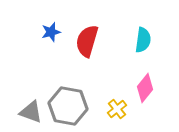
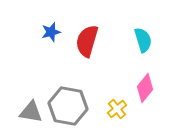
cyan semicircle: rotated 25 degrees counterclockwise
gray triangle: rotated 10 degrees counterclockwise
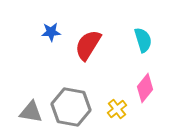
blue star: rotated 12 degrees clockwise
red semicircle: moved 1 px right, 4 px down; rotated 16 degrees clockwise
gray hexagon: moved 3 px right, 1 px down
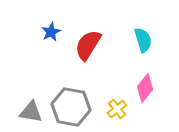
blue star: rotated 24 degrees counterclockwise
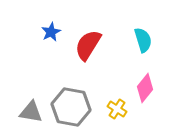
yellow cross: rotated 18 degrees counterclockwise
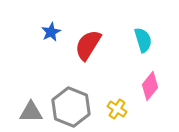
pink diamond: moved 5 px right, 2 px up
gray hexagon: rotated 12 degrees clockwise
gray triangle: rotated 10 degrees counterclockwise
